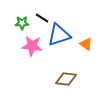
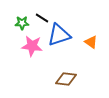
orange triangle: moved 5 px right, 2 px up
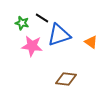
green star: rotated 16 degrees clockwise
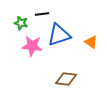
black line: moved 4 px up; rotated 40 degrees counterclockwise
green star: moved 1 px left
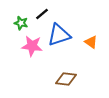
black line: rotated 32 degrees counterclockwise
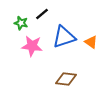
blue triangle: moved 5 px right, 2 px down
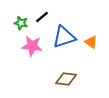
black line: moved 3 px down
